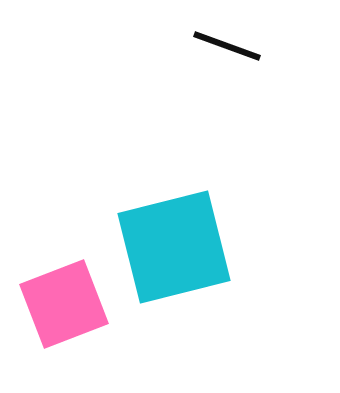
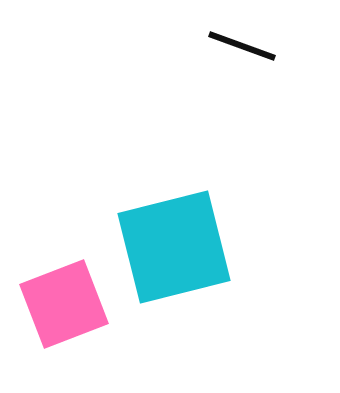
black line: moved 15 px right
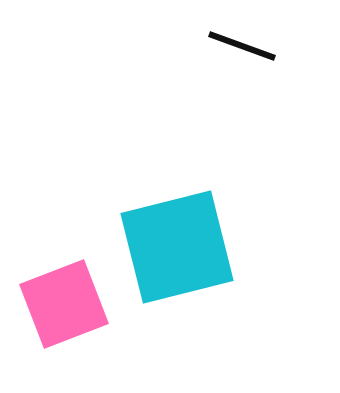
cyan square: moved 3 px right
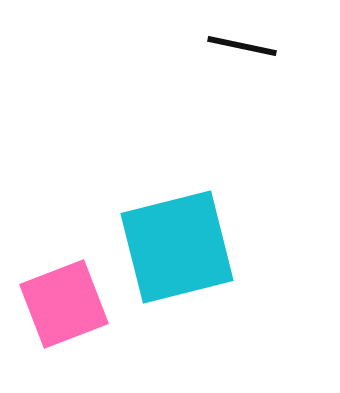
black line: rotated 8 degrees counterclockwise
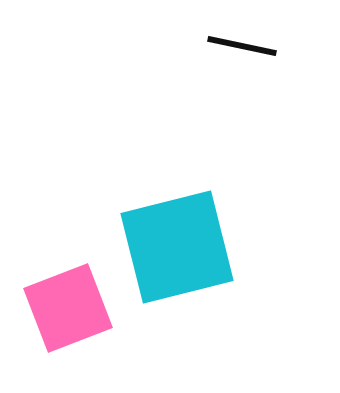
pink square: moved 4 px right, 4 px down
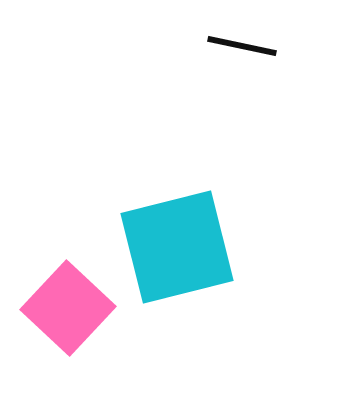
pink square: rotated 26 degrees counterclockwise
